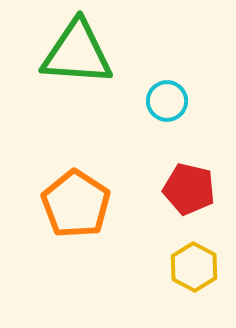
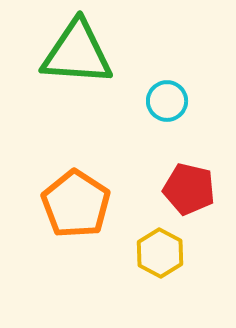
yellow hexagon: moved 34 px left, 14 px up
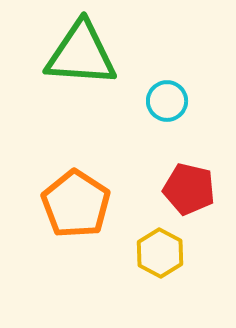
green triangle: moved 4 px right, 1 px down
